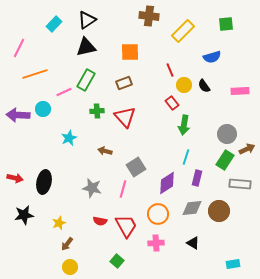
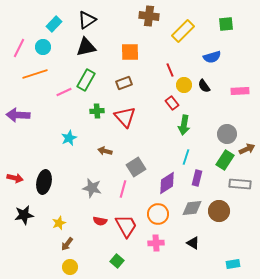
cyan circle at (43, 109): moved 62 px up
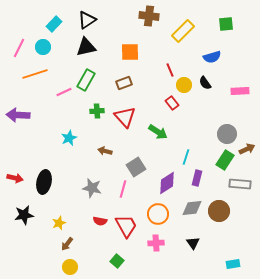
black semicircle at (204, 86): moved 1 px right, 3 px up
green arrow at (184, 125): moved 26 px left, 7 px down; rotated 66 degrees counterclockwise
black triangle at (193, 243): rotated 24 degrees clockwise
